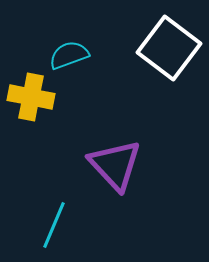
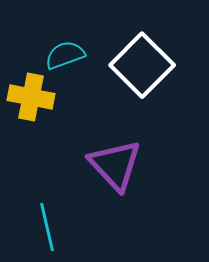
white square: moved 27 px left, 17 px down; rotated 8 degrees clockwise
cyan semicircle: moved 4 px left
cyan line: moved 7 px left, 2 px down; rotated 36 degrees counterclockwise
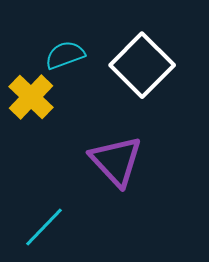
yellow cross: rotated 33 degrees clockwise
purple triangle: moved 1 px right, 4 px up
cyan line: moved 3 px left; rotated 57 degrees clockwise
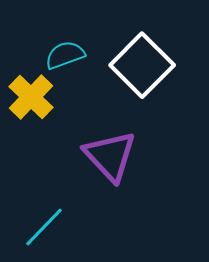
purple triangle: moved 6 px left, 5 px up
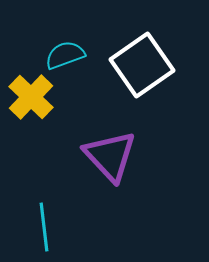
white square: rotated 10 degrees clockwise
cyan line: rotated 51 degrees counterclockwise
